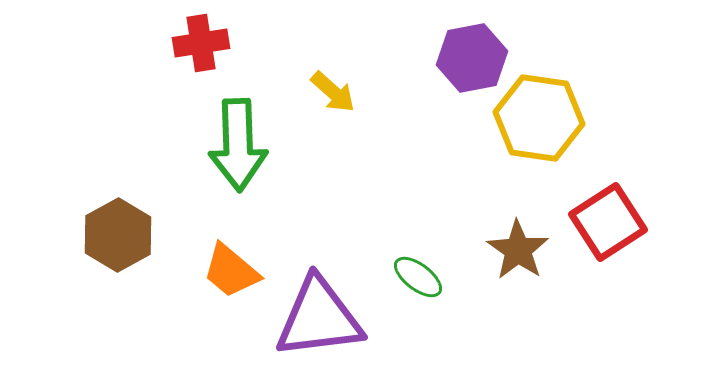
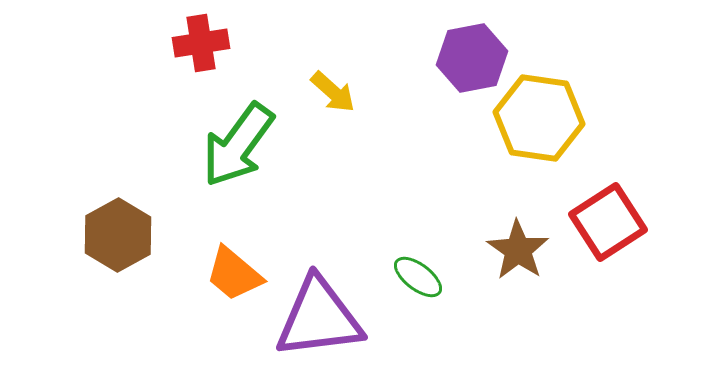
green arrow: rotated 38 degrees clockwise
orange trapezoid: moved 3 px right, 3 px down
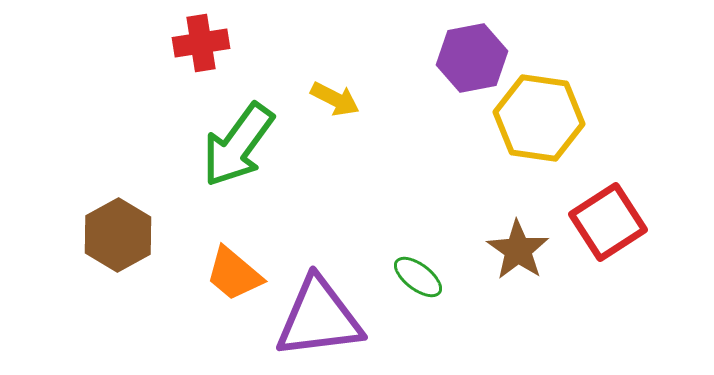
yellow arrow: moved 2 px right, 7 px down; rotated 15 degrees counterclockwise
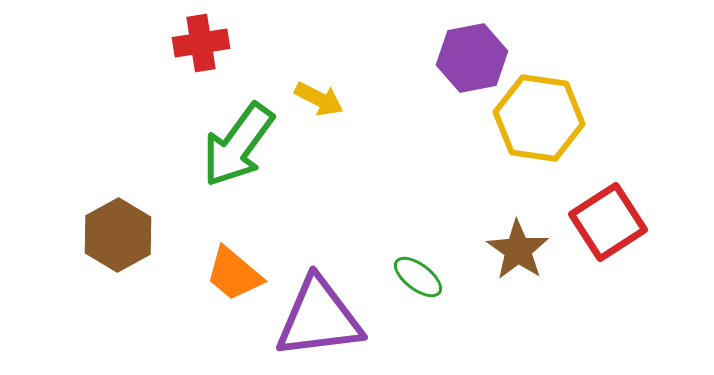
yellow arrow: moved 16 px left
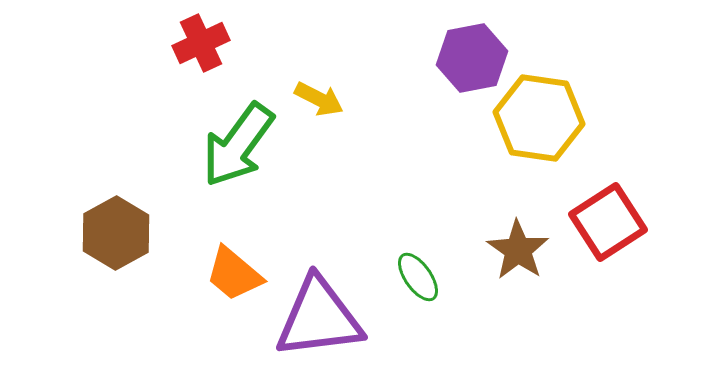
red cross: rotated 16 degrees counterclockwise
brown hexagon: moved 2 px left, 2 px up
green ellipse: rotated 18 degrees clockwise
